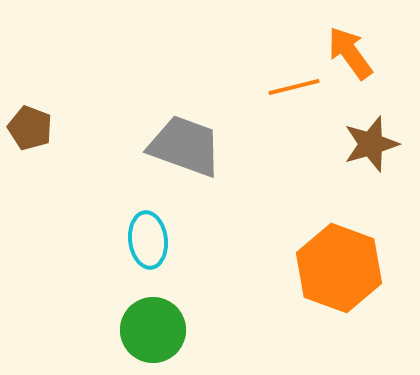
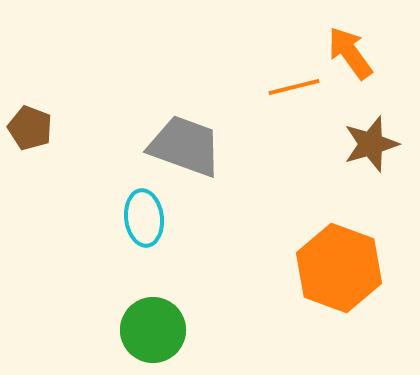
cyan ellipse: moved 4 px left, 22 px up
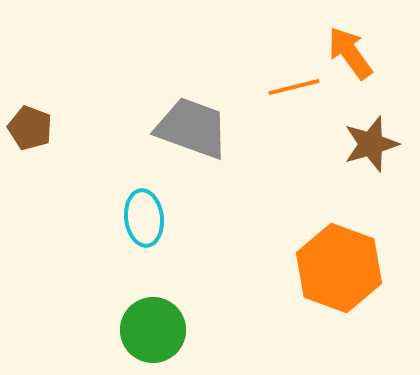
gray trapezoid: moved 7 px right, 18 px up
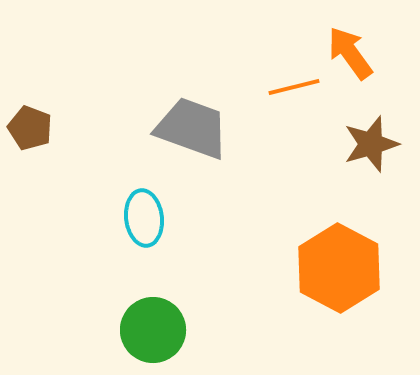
orange hexagon: rotated 8 degrees clockwise
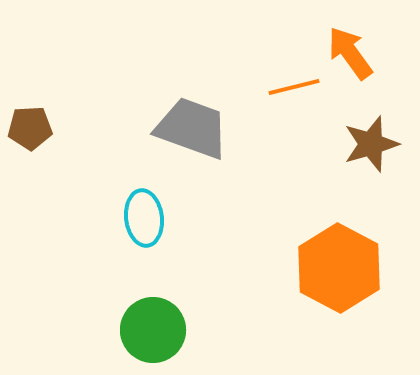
brown pentagon: rotated 24 degrees counterclockwise
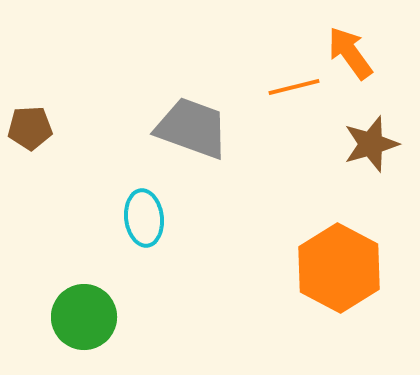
green circle: moved 69 px left, 13 px up
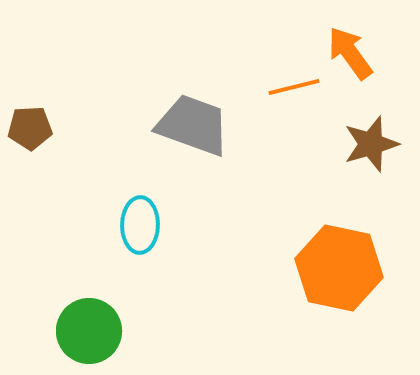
gray trapezoid: moved 1 px right, 3 px up
cyan ellipse: moved 4 px left, 7 px down; rotated 8 degrees clockwise
orange hexagon: rotated 16 degrees counterclockwise
green circle: moved 5 px right, 14 px down
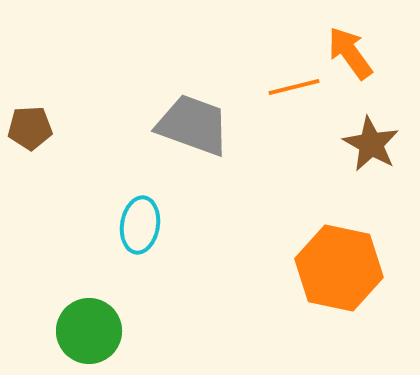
brown star: rotated 26 degrees counterclockwise
cyan ellipse: rotated 8 degrees clockwise
